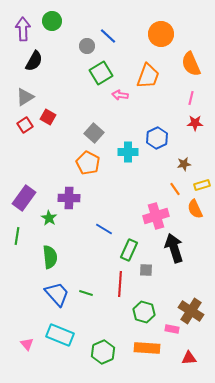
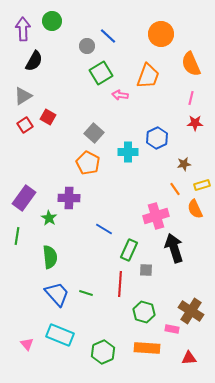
gray triangle at (25, 97): moved 2 px left, 1 px up
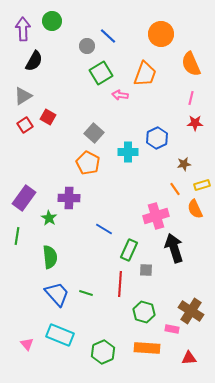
orange trapezoid at (148, 76): moved 3 px left, 2 px up
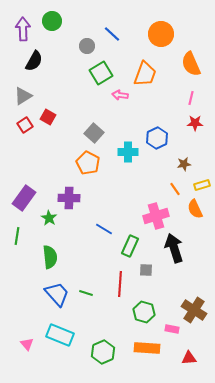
blue line at (108, 36): moved 4 px right, 2 px up
green rectangle at (129, 250): moved 1 px right, 4 px up
brown cross at (191, 311): moved 3 px right, 1 px up
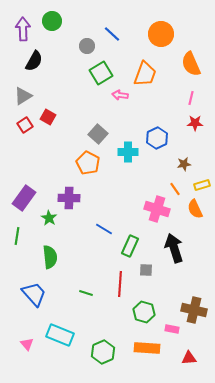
gray square at (94, 133): moved 4 px right, 1 px down
pink cross at (156, 216): moved 1 px right, 7 px up; rotated 35 degrees clockwise
blue trapezoid at (57, 294): moved 23 px left
brown cross at (194, 310): rotated 20 degrees counterclockwise
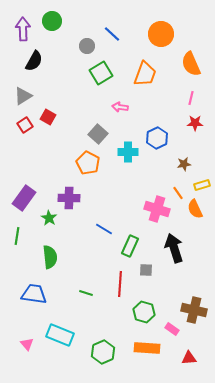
pink arrow at (120, 95): moved 12 px down
orange line at (175, 189): moved 3 px right, 4 px down
blue trapezoid at (34, 294): rotated 40 degrees counterclockwise
pink rectangle at (172, 329): rotated 24 degrees clockwise
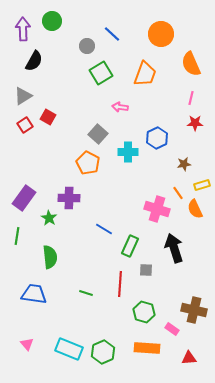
cyan rectangle at (60, 335): moved 9 px right, 14 px down
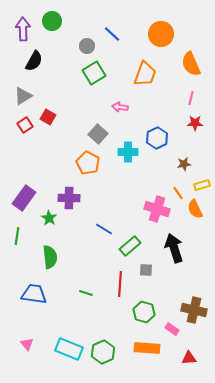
green square at (101, 73): moved 7 px left
green rectangle at (130, 246): rotated 25 degrees clockwise
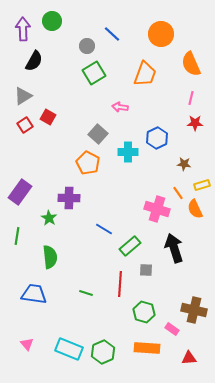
brown star at (184, 164): rotated 16 degrees clockwise
purple rectangle at (24, 198): moved 4 px left, 6 px up
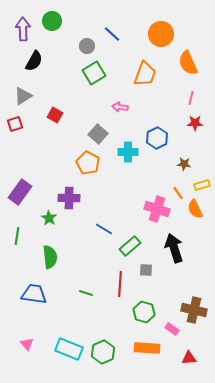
orange semicircle at (191, 64): moved 3 px left, 1 px up
red square at (48, 117): moved 7 px right, 2 px up
red square at (25, 125): moved 10 px left, 1 px up; rotated 14 degrees clockwise
